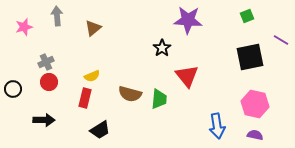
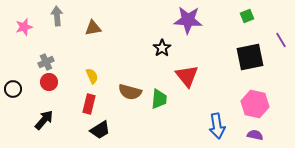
brown triangle: rotated 30 degrees clockwise
purple line: rotated 28 degrees clockwise
yellow semicircle: rotated 91 degrees counterclockwise
brown semicircle: moved 2 px up
red rectangle: moved 4 px right, 6 px down
black arrow: rotated 50 degrees counterclockwise
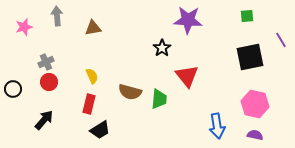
green square: rotated 16 degrees clockwise
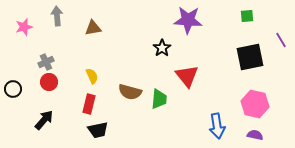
black trapezoid: moved 2 px left; rotated 20 degrees clockwise
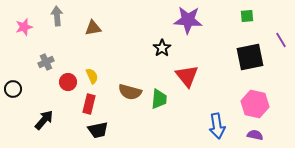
red circle: moved 19 px right
